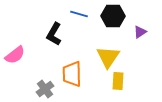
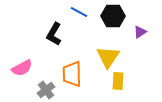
blue line: moved 2 px up; rotated 12 degrees clockwise
pink semicircle: moved 7 px right, 13 px down; rotated 10 degrees clockwise
gray cross: moved 1 px right, 1 px down
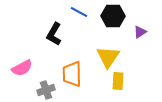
gray cross: rotated 18 degrees clockwise
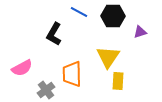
purple triangle: rotated 16 degrees clockwise
gray cross: rotated 18 degrees counterclockwise
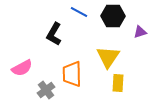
yellow rectangle: moved 2 px down
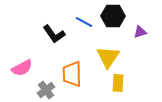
blue line: moved 5 px right, 10 px down
black L-shape: rotated 65 degrees counterclockwise
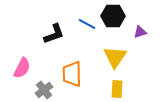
blue line: moved 3 px right, 2 px down
black L-shape: rotated 75 degrees counterclockwise
yellow triangle: moved 7 px right
pink semicircle: rotated 35 degrees counterclockwise
yellow rectangle: moved 1 px left, 6 px down
gray cross: moved 2 px left
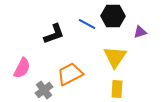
orange trapezoid: moved 2 px left; rotated 64 degrees clockwise
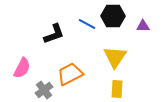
purple triangle: moved 3 px right, 6 px up; rotated 16 degrees clockwise
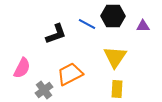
black L-shape: moved 2 px right
